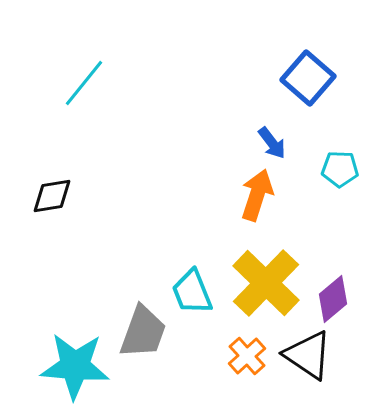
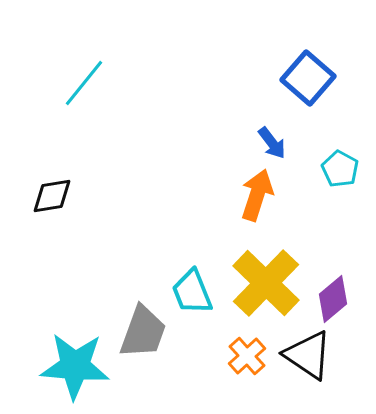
cyan pentagon: rotated 27 degrees clockwise
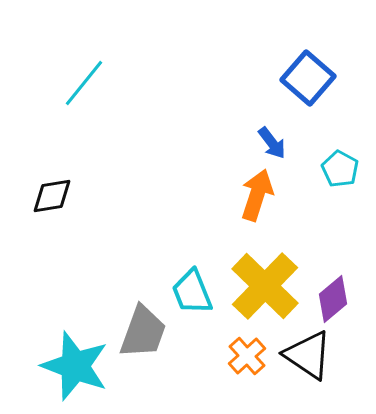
yellow cross: moved 1 px left, 3 px down
cyan star: rotated 16 degrees clockwise
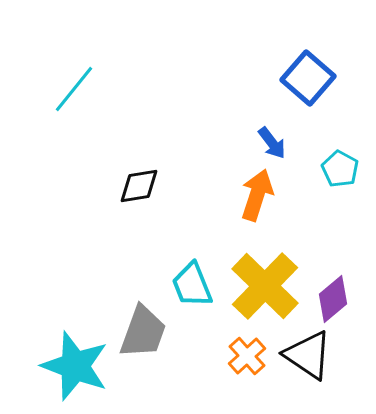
cyan line: moved 10 px left, 6 px down
black diamond: moved 87 px right, 10 px up
cyan trapezoid: moved 7 px up
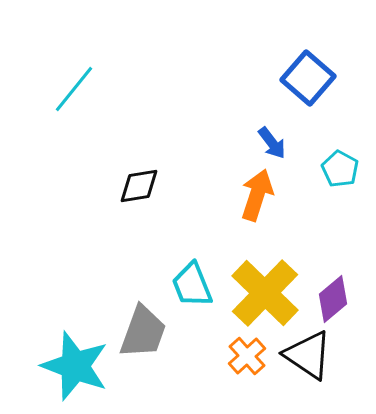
yellow cross: moved 7 px down
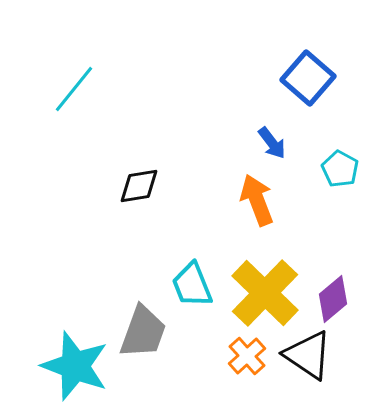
orange arrow: moved 5 px down; rotated 39 degrees counterclockwise
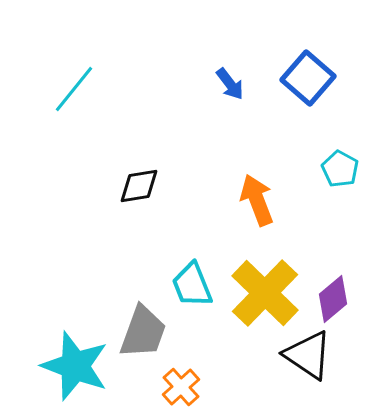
blue arrow: moved 42 px left, 59 px up
orange cross: moved 66 px left, 31 px down
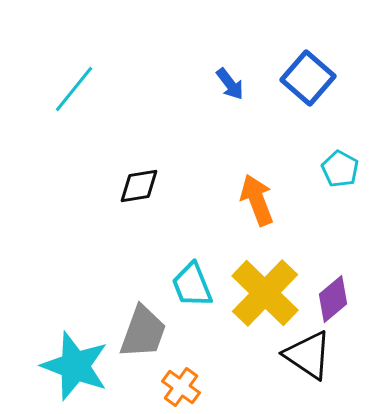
orange cross: rotated 12 degrees counterclockwise
